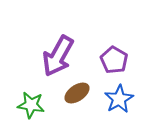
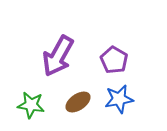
brown ellipse: moved 1 px right, 9 px down
blue star: rotated 20 degrees clockwise
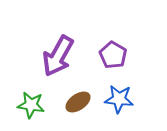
purple pentagon: moved 1 px left, 5 px up
blue star: rotated 16 degrees clockwise
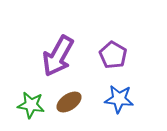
brown ellipse: moved 9 px left
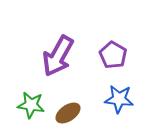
brown ellipse: moved 1 px left, 11 px down
